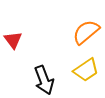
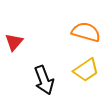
orange semicircle: rotated 56 degrees clockwise
red triangle: moved 1 px right, 2 px down; rotated 18 degrees clockwise
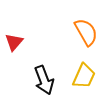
orange semicircle: rotated 44 degrees clockwise
yellow trapezoid: moved 2 px left, 6 px down; rotated 32 degrees counterclockwise
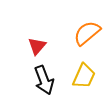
orange semicircle: moved 1 px right, 1 px down; rotated 100 degrees counterclockwise
red triangle: moved 23 px right, 4 px down
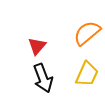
yellow trapezoid: moved 3 px right, 2 px up
black arrow: moved 1 px left, 2 px up
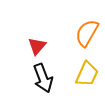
orange semicircle: rotated 20 degrees counterclockwise
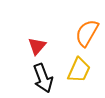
yellow trapezoid: moved 8 px left, 4 px up
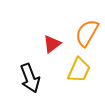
red triangle: moved 15 px right, 2 px up; rotated 12 degrees clockwise
black arrow: moved 13 px left
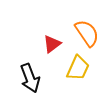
orange semicircle: rotated 116 degrees clockwise
yellow trapezoid: moved 1 px left, 2 px up
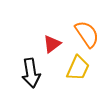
orange semicircle: moved 1 px down
black arrow: moved 1 px right, 5 px up; rotated 12 degrees clockwise
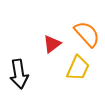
orange semicircle: rotated 8 degrees counterclockwise
black arrow: moved 12 px left, 1 px down
